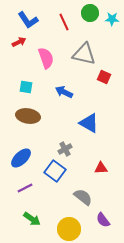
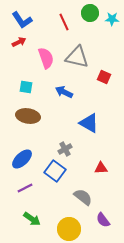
blue L-shape: moved 6 px left
gray triangle: moved 7 px left, 3 px down
blue ellipse: moved 1 px right, 1 px down
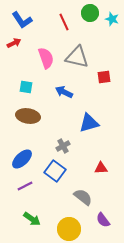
cyan star: rotated 16 degrees clockwise
red arrow: moved 5 px left, 1 px down
red square: rotated 32 degrees counterclockwise
blue triangle: rotated 45 degrees counterclockwise
gray cross: moved 2 px left, 3 px up
purple line: moved 2 px up
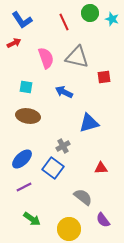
blue square: moved 2 px left, 3 px up
purple line: moved 1 px left, 1 px down
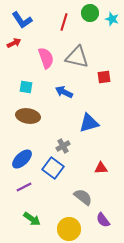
red line: rotated 42 degrees clockwise
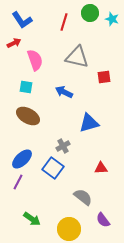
pink semicircle: moved 11 px left, 2 px down
brown ellipse: rotated 20 degrees clockwise
purple line: moved 6 px left, 5 px up; rotated 35 degrees counterclockwise
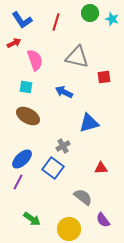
red line: moved 8 px left
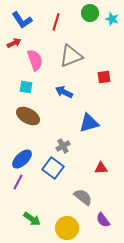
gray triangle: moved 6 px left, 1 px up; rotated 35 degrees counterclockwise
yellow circle: moved 2 px left, 1 px up
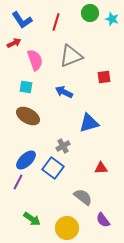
blue ellipse: moved 4 px right, 1 px down
